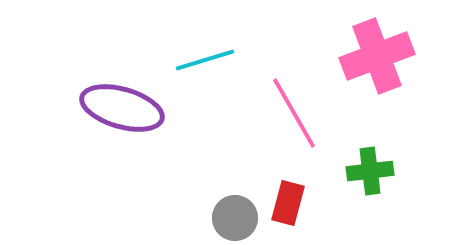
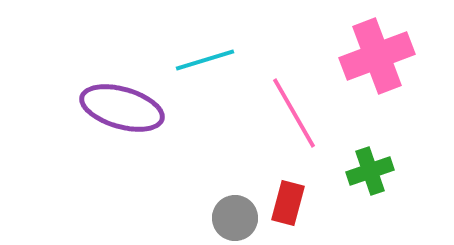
green cross: rotated 12 degrees counterclockwise
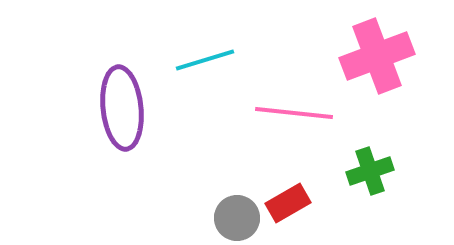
purple ellipse: rotated 68 degrees clockwise
pink line: rotated 54 degrees counterclockwise
red rectangle: rotated 45 degrees clockwise
gray circle: moved 2 px right
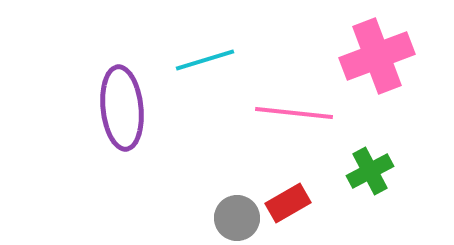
green cross: rotated 9 degrees counterclockwise
